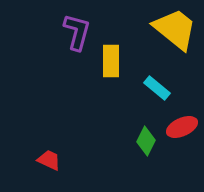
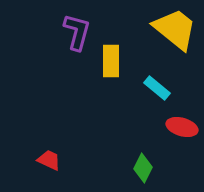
red ellipse: rotated 40 degrees clockwise
green diamond: moved 3 px left, 27 px down
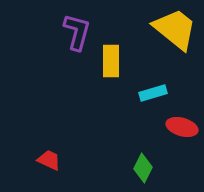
cyan rectangle: moved 4 px left, 5 px down; rotated 56 degrees counterclockwise
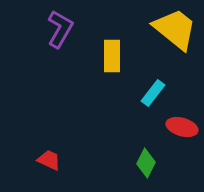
purple L-shape: moved 17 px left, 3 px up; rotated 15 degrees clockwise
yellow rectangle: moved 1 px right, 5 px up
cyan rectangle: rotated 36 degrees counterclockwise
green diamond: moved 3 px right, 5 px up
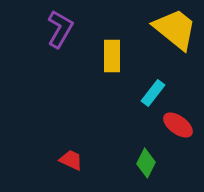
red ellipse: moved 4 px left, 2 px up; rotated 20 degrees clockwise
red trapezoid: moved 22 px right
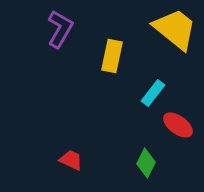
yellow rectangle: rotated 12 degrees clockwise
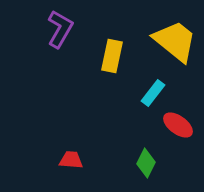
yellow trapezoid: moved 12 px down
red trapezoid: rotated 20 degrees counterclockwise
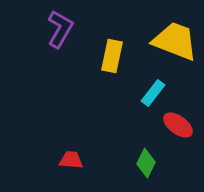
yellow trapezoid: rotated 18 degrees counterclockwise
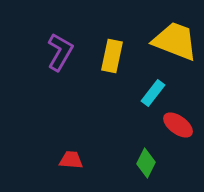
purple L-shape: moved 23 px down
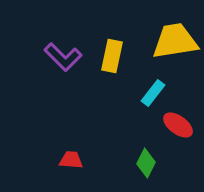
yellow trapezoid: rotated 30 degrees counterclockwise
purple L-shape: moved 3 px right, 5 px down; rotated 105 degrees clockwise
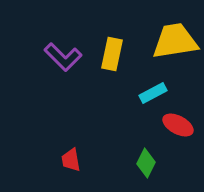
yellow rectangle: moved 2 px up
cyan rectangle: rotated 24 degrees clockwise
red ellipse: rotated 8 degrees counterclockwise
red trapezoid: rotated 105 degrees counterclockwise
